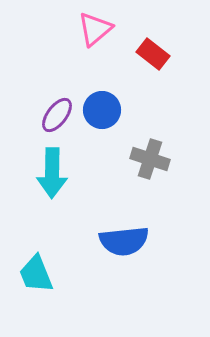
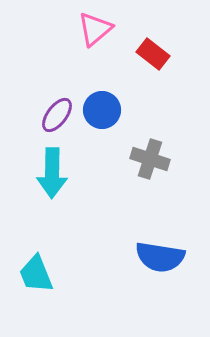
blue semicircle: moved 36 px right, 16 px down; rotated 15 degrees clockwise
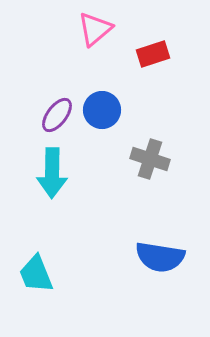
red rectangle: rotated 56 degrees counterclockwise
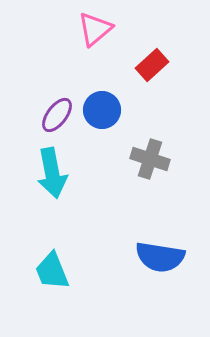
red rectangle: moved 1 px left, 11 px down; rotated 24 degrees counterclockwise
cyan arrow: rotated 12 degrees counterclockwise
cyan trapezoid: moved 16 px right, 3 px up
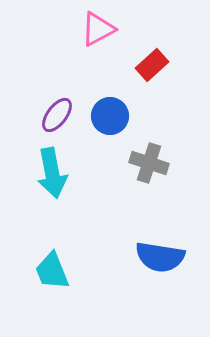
pink triangle: moved 3 px right; rotated 12 degrees clockwise
blue circle: moved 8 px right, 6 px down
gray cross: moved 1 px left, 4 px down
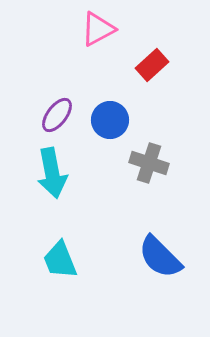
blue circle: moved 4 px down
blue semicircle: rotated 36 degrees clockwise
cyan trapezoid: moved 8 px right, 11 px up
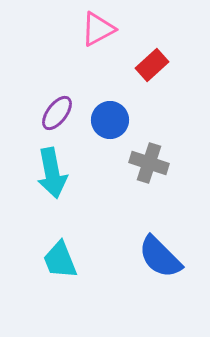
purple ellipse: moved 2 px up
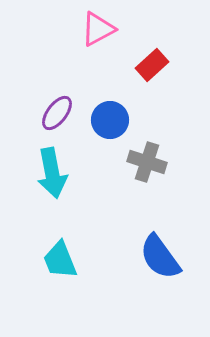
gray cross: moved 2 px left, 1 px up
blue semicircle: rotated 9 degrees clockwise
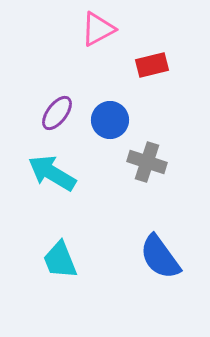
red rectangle: rotated 28 degrees clockwise
cyan arrow: rotated 132 degrees clockwise
